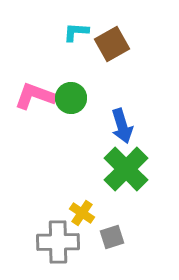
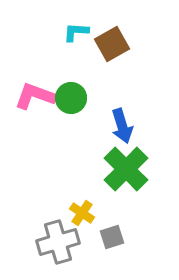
gray cross: rotated 15 degrees counterclockwise
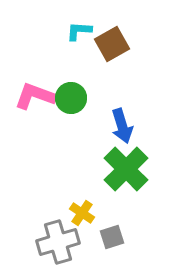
cyan L-shape: moved 3 px right, 1 px up
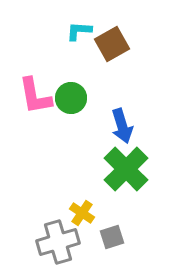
pink L-shape: rotated 120 degrees counterclockwise
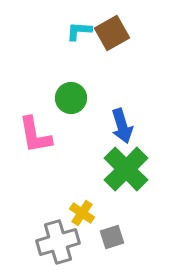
brown square: moved 11 px up
pink L-shape: moved 39 px down
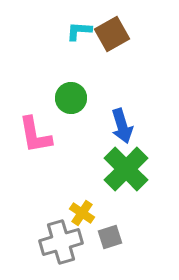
brown square: moved 1 px down
gray square: moved 2 px left
gray cross: moved 3 px right
